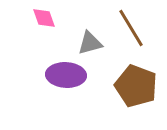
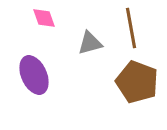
brown line: rotated 21 degrees clockwise
purple ellipse: moved 32 px left; rotated 63 degrees clockwise
brown pentagon: moved 1 px right, 4 px up
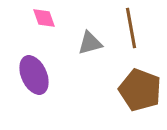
brown pentagon: moved 3 px right, 8 px down
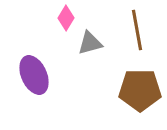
pink diamond: moved 22 px right; rotated 50 degrees clockwise
brown line: moved 6 px right, 2 px down
brown pentagon: rotated 21 degrees counterclockwise
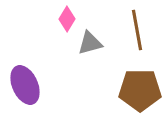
pink diamond: moved 1 px right, 1 px down
purple ellipse: moved 9 px left, 10 px down
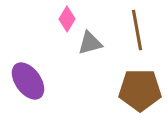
purple ellipse: moved 3 px right, 4 px up; rotated 12 degrees counterclockwise
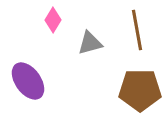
pink diamond: moved 14 px left, 1 px down
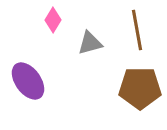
brown pentagon: moved 2 px up
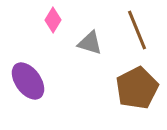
brown line: rotated 12 degrees counterclockwise
gray triangle: rotated 32 degrees clockwise
brown pentagon: moved 3 px left; rotated 27 degrees counterclockwise
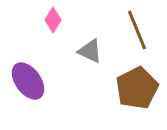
gray triangle: moved 8 px down; rotated 8 degrees clockwise
